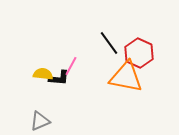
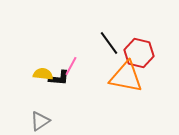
red hexagon: rotated 12 degrees counterclockwise
gray triangle: rotated 10 degrees counterclockwise
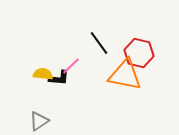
black line: moved 10 px left
pink line: rotated 18 degrees clockwise
orange triangle: moved 1 px left, 2 px up
gray triangle: moved 1 px left
